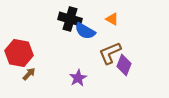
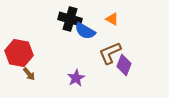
brown arrow: rotated 96 degrees clockwise
purple star: moved 2 px left
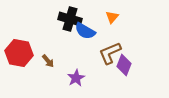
orange triangle: moved 2 px up; rotated 40 degrees clockwise
brown arrow: moved 19 px right, 13 px up
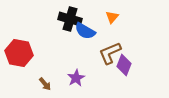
brown arrow: moved 3 px left, 23 px down
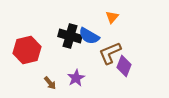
black cross: moved 17 px down
blue semicircle: moved 4 px right, 5 px down
red hexagon: moved 8 px right, 3 px up; rotated 24 degrees counterclockwise
purple diamond: moved 1 px down
brown arrow: moved 5 px right, 1 px up
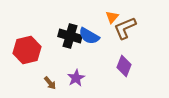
brown L-shape: moved 15 px right, 25 px up
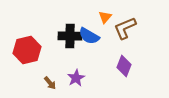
orange triangle: moved 7 px left
black cross: rotated 15 degrees counterclockwise
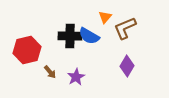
purple diamond: moved 3 px right; rotated 10 degrees clockwise
purple star: moved 1 px up
brown arrow: moved 11 px up
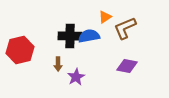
orange triangle: rotated 16 degrees clockwise
blue semicircle: rotated 140 degrees clockwise
red hexagon: moved 7 px left
purple diamond: rotated 70 degrees clockwise
brown arrow: moved 8 px right, 8 px up; rotated 40 degrees clockwise
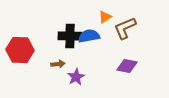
red hexagon: rotated 16 degrees clockwise
brown arrow: rotated 96 degrees counterclockwise
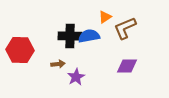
purple diamond: rotated 10 degrees counterclockwise
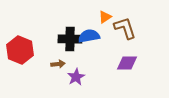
brown L-shape: rotated 95 degrees clockwise
black cross: moved 3 px down
red hexagon: rotated 20 degrees clockwise
purple diamond: moved 3 px up
